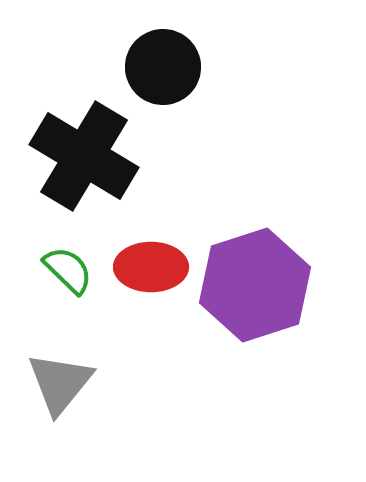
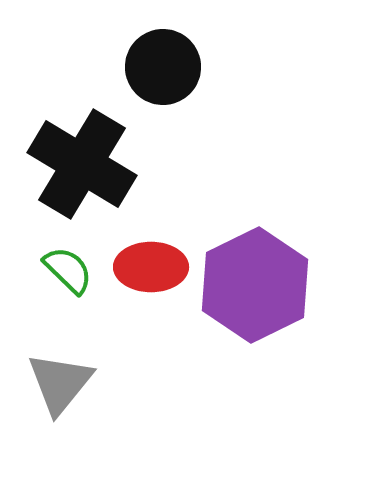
black cross: moved 2 px left, 8 px down
purple hexagon: rotated 8 degrees counterclockwise
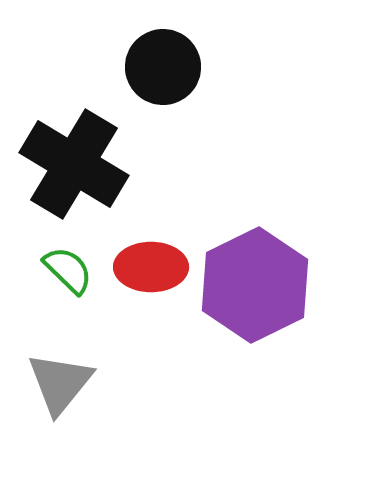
black cross: moved 8 px left
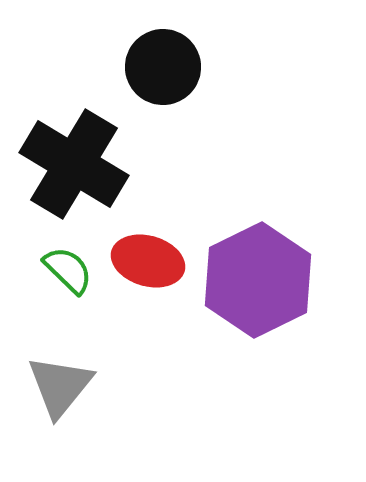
red ellipse: moved 3 px left, 6 px up; rotated 16 degrees clockwise
purple hexagon: moved 3 px right, 5 px up
gray triangle: moved 3 px down
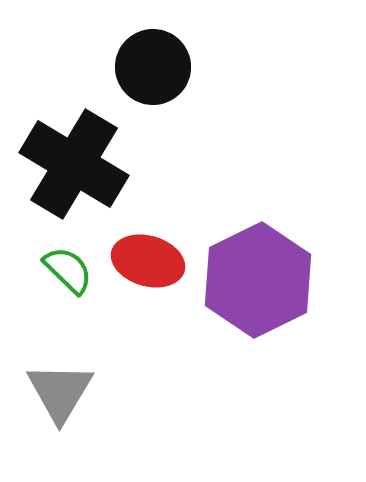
black circle: moved 10 px left
gray triangle: moved 6 px down; rotated 8 degrees counterclockwise
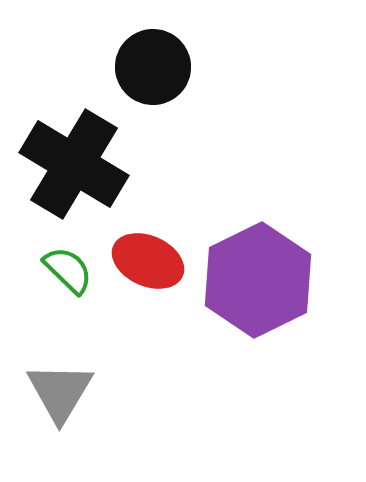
red ellipse: rotated 8 degrees clockwise
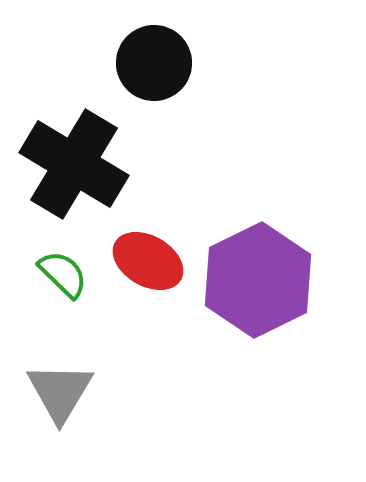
black circle: moved 1 px right, 4 px up
red ellipse: rotated 6 degrees clockwise
green semicircle: moved 5 px left, 4 px down
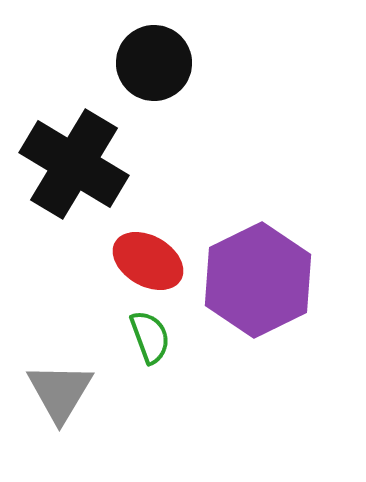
green semicircle: moved 87 px right, 63 px down; rotated 26 degrees clockwise
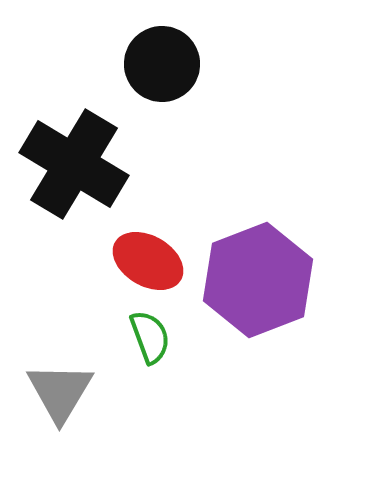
black circle: moved 8 px right, 1 px down
purple hexagon: rotated 5 degrees clockwise
